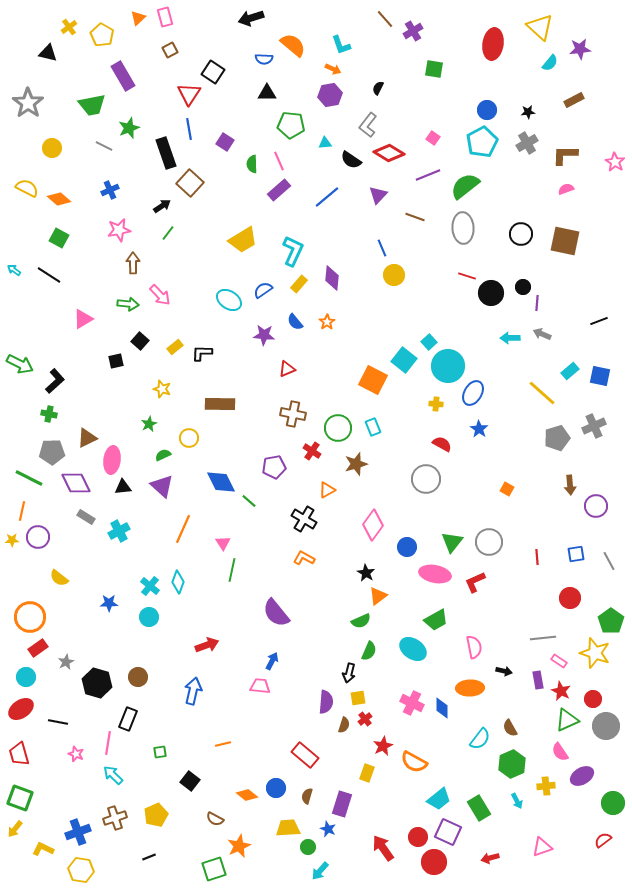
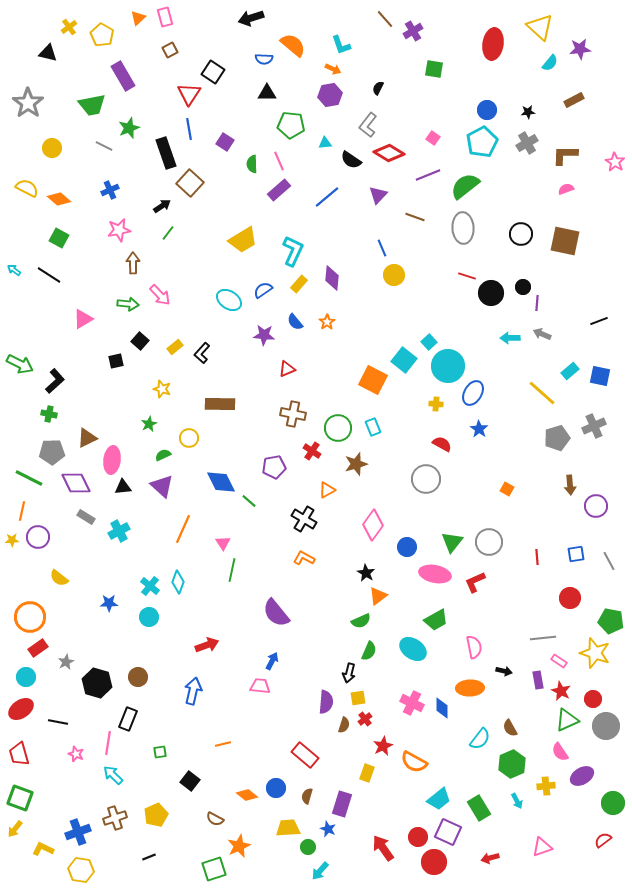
black L-shape at (202, 353): rotated 50 degrees counterclockwise
green pentagon at (611, 621): rotated 25 degrees counterclockwise
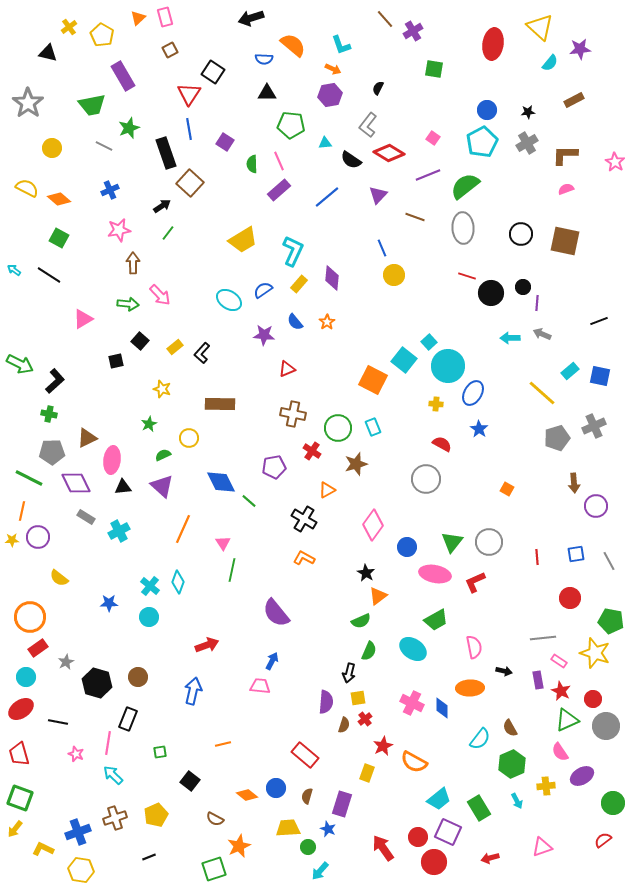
brown arrow at (570, 485): moved 4 px right, 2 px up
